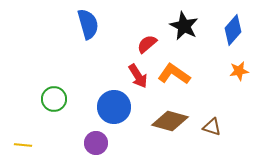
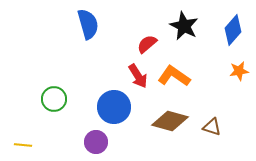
orange L-shape: moved 2 px down
purple circle: moved 1 px up
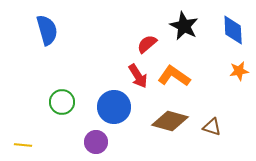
blue semicircle: moved 41 px left, 6 px down
blue diamond: rotated 44 degrees counterclockwise
green circle: moved 8 px right, 3 px down
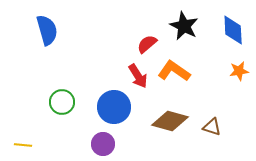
orange L-shape: moved 5 px up
purple circle: moved 7 px right, 2 px down
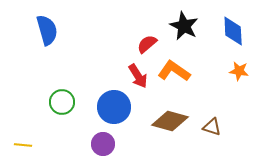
blue diamond: moved 1 px down
orange star: rotated 18 degrees clockwise
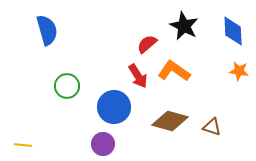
green circle: moved 5 px right, 16 px up
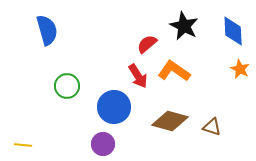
orange star: moved 1 px right, 2 px up; rotated 18 degrees clockwise
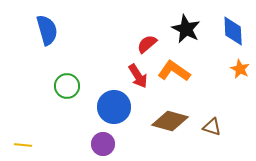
black star: moved 2 px right, 3 px down
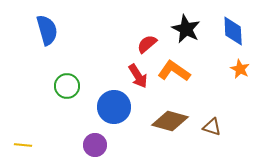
purple circle: moved 8 px left, 1 px down
